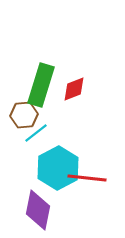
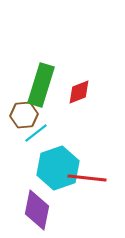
red diamond: moved 5 px right, 3 px down
cyan hexagon: rotated 9 degrees clockwise
purple diamond: moved 1 px left
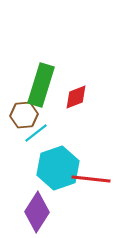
red diamond: moved 3 px left, 5 px down
red line: moved 4 px right, 1 px down
purple diamond: moved 2 px down; rotated 21 degrees clockwise
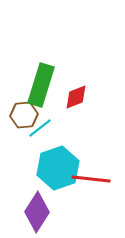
cyan line: moved 4 px right, 5 px up
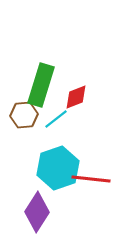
cyan line: moved 16 px right, 9 px up
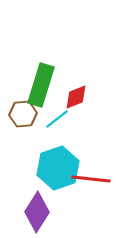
brown hexagon: moved 1 px left, 1 px up
cyan line: moved 1 px right
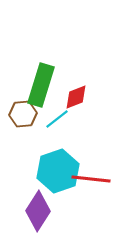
cyan hexagon: moved 3 px down
purple diamond: moved 1 px right, 1 px up
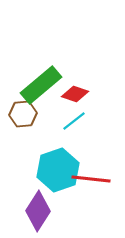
green rectangle: rotated 33 degrees clockwise
red diamond: moved 1 px left, 3 px up; rotated 40 degrees clockwise
cyan line: moved 17 px right, 2 px down
cyan hexagon: moved 1 px up
